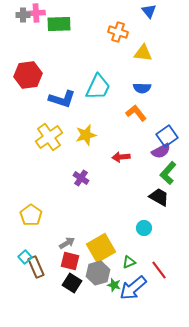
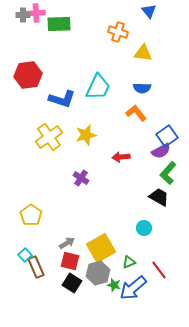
cyan square: moved 2 px up
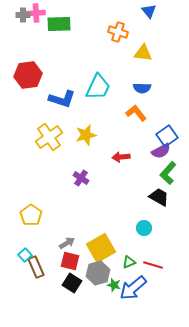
red line: moved 6 px left, 5 px up; rotated 36 degrees counterclockwise
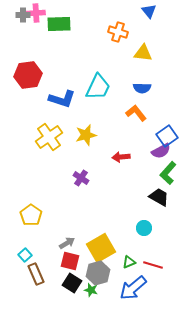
brown rectangle: moved 7 px down
green star: moved 23 px left, 5 px down
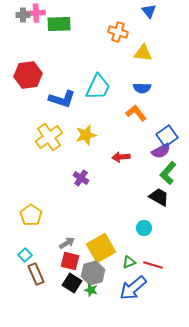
gray hexagon: moved 5 px left
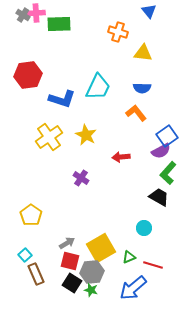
gray cross: rotated 32 degrees clockwise
yellow star: rotated 30 degrees counterclockwise
green triangle: moved 5 px up
gray hexagon: moved 1 px left, 1 px up; rotated 10 degrees clockwise
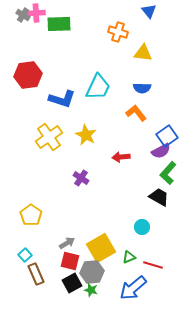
cyan circle: moved 2 px left, 1 px up
black square: rotated 30 degrees clockwise
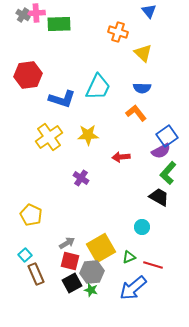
yellow triangle: rotated 36 degrees clockwise
yellow star: moved 2 px right; rotated 30 degrees counterclockwise
yellow pentagon: rotated 10 degrees counterclockwise
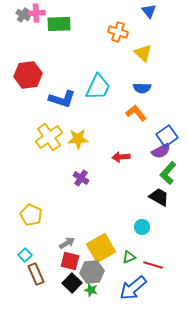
yellow star: moved 10 px left, 4 px down
black square: rotated 18 degrees counterclockwise
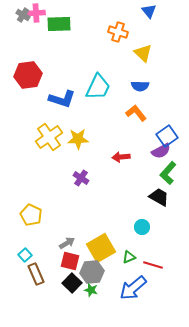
blue semicircle: moved 2 px left, 2 px up
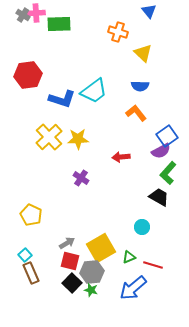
cyan trapezoid: moved 4 px left, 4 px down; rotated 28 degrees clockwise
yellow cross: rotated 8 degrees counterclockwise
brown rectangle: moved 5 px left, 1 px up
